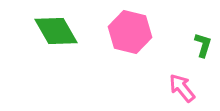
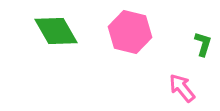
green L-shape: moved 1 px up
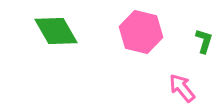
pink hexagon: moved 11 px right
green L-shape: moved 1 px right, 3 px up
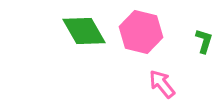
green diamond: moved 28 px right
pink arrow: moved 20 px left, 4 px up
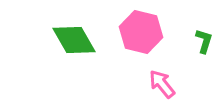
green diamond: moved 10 px left, 9 px down
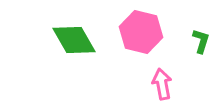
green L-shape: moved 3 px left
pink arrow: rotated 28 degrees clockwise
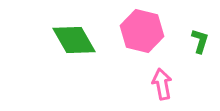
pink hexagon: moved 1 px right, 1 px up
green L-shape: moved 1 px left
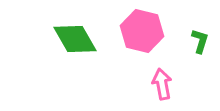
green diamond: moved 1 px right, 1 px up
